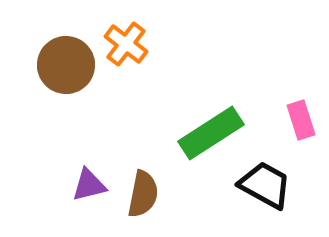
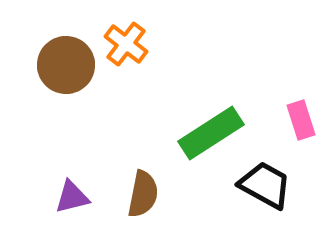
purple triangle: moved 17 px left, 12 px down
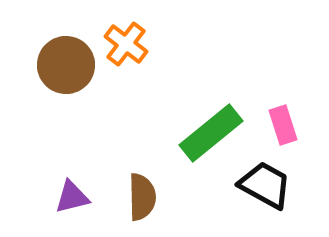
pink rectangle: moved 18 px left, 5 px down
green rectangle: rotated 6 degrees counterclockwise
brown semicircle: moved 1 px left, 3 px down; rotated 12 degrees counterclockwise
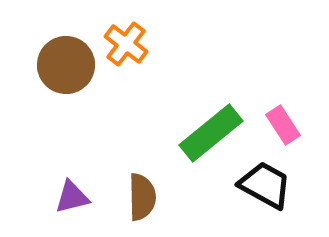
pink rectangle: rotated 15 degrees counterclockwise
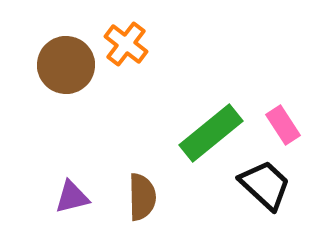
black trapezoid: rotated 14 degrees clockwise
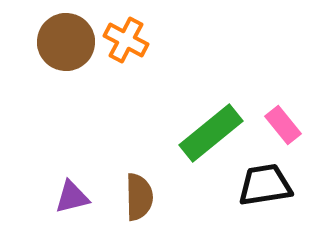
orange cross: moved 4 px up; rotated 9 degrees counterclockwise
brown circle: moved 23 px up
pink rectangle: rotated 6 degrees counterclockwise
black trapezoid: rotated 52 degrees counterclockwise
brown semicircle: moved 3 px left
